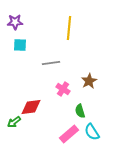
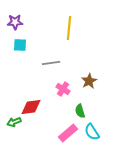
green arrow: rotated 16 degrees clockwise
pink rectangle: moved 1 px left, 1 px up
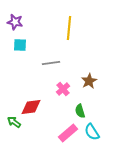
purple star: rotated 14 degrees clockwise
pink cross: rotated 16 degrees clockwise
green arrow: rotated 56 degrees clockwise
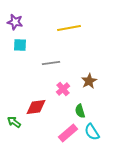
yellow line: rotated 75 degrees clockwise
red diamond: moved 5 px right
